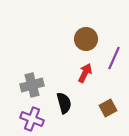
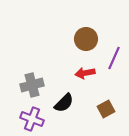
red arrow: rotated 126 degrees counterclockwise
black semicircle: rotated 60 degrees clockwise
brown square: moved 2 px left, 1 px down
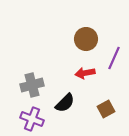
black semicircle: moved 1 px right
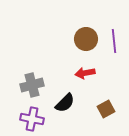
purple line: moved 17 px up; rotated 30 degrees counterclockwise
purple cross: rotated 10 degrees counterclockwise
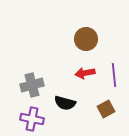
purple line: moved 34 px down
black semicircle: rotated 60 degrees clockwise
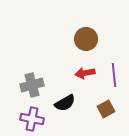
black semicircle: rotated 45 degrees counterclockwise
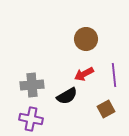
red arrow: moved 1 px left, 1 px down; rotated 18 degrees counterclockwise
gray cross: rotated 10 degrees clockwise
black semicircle: moved 2 px right, 7 px up
purple cross: moved 1 px left
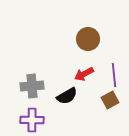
brown circle: moved 2 px right
gray cross: moved 1 px down
brown square: moved 4 px right, 9 px up
purple cross: moved 1 px right, 1 px down; rotated 10 degrees counterclockwise
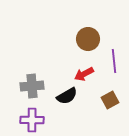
purple line: moved 14 px up
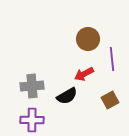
purple line: moved 2 px left, 2 px up
